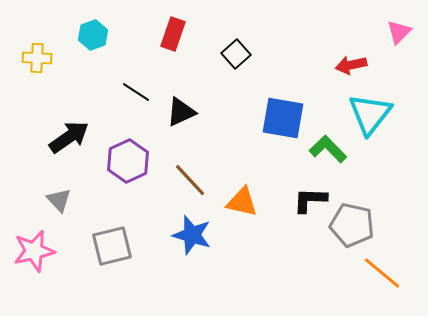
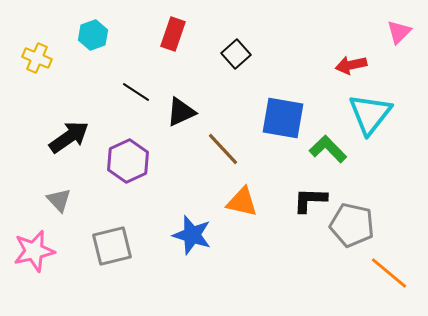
yellow cross: rotated 20 degrees clockwise
brown line: moved 33 px right, 31 px up
orange line: moved 7 px right
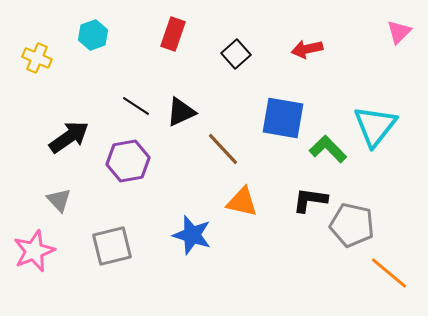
red arrow: moved 44 px left, 16 px up
black line: moved 14 px down
cyan triangle: moved 5 px right, 12 px down
purple hexagon: rotated 15 degrees clockwise
black L-shape: rotated 6 degrees clockwise
pink star: rotated 9 degrees counterclockwise
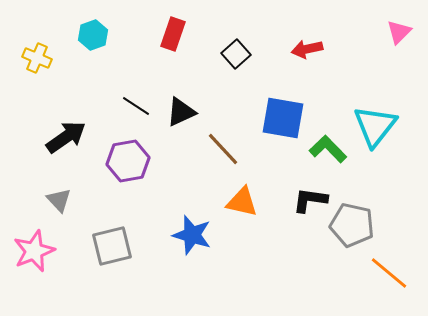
black arrow: moved 3 px left
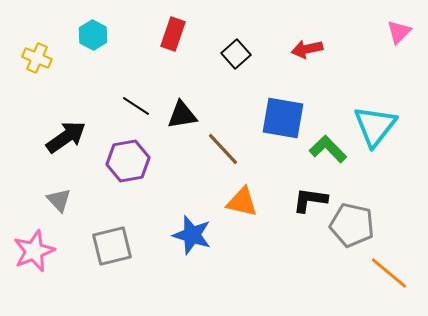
cyan hexagon: rotated 12 degrees counterclockwise
black triangle: moved 1 px right, 3 px down; rotated 16 degrees clockwise
